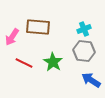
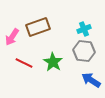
brown rectangle: rotated 25 degrees counterclockwise
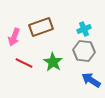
brown rectangle: moved 3 px right
pink arrow: moved 2 px right; rotated 12 degrees counterclockwise
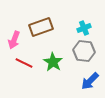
cyan cross: moved 1 px up
pink arrow: moved 3 px down
blue arrow: moved 1 px left, 1 px down; rotated 78 degrees counterclockwise
